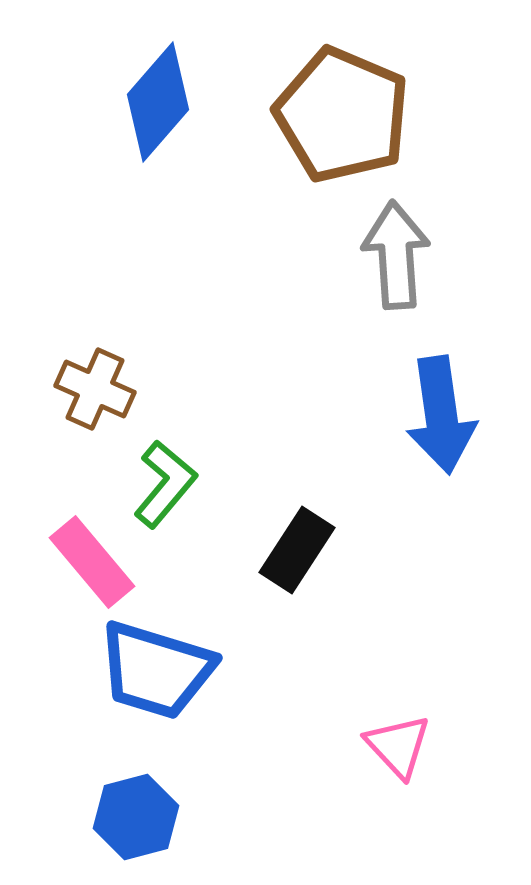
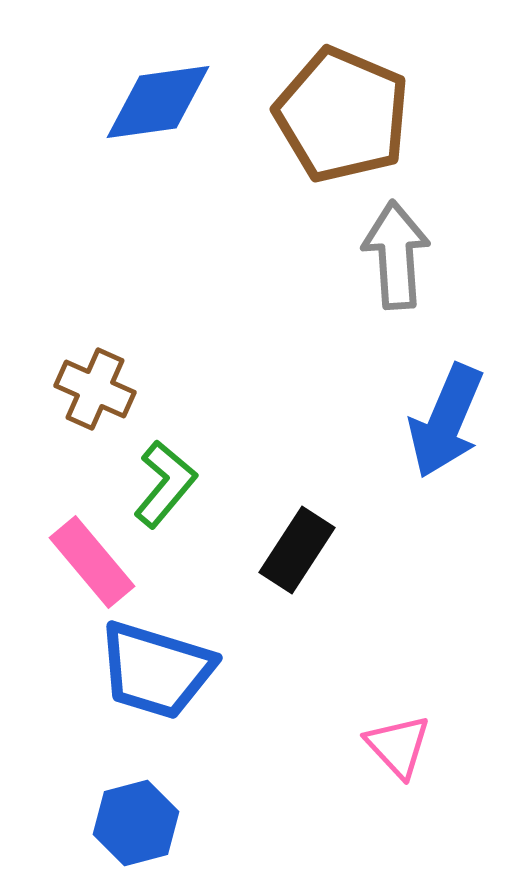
blue diamond: rotated 41 degrees clockwise
blue arrow: moved 5 px right, 6 px down; rotated 31 degrees clockwise
blue hexagon: moved 6 px down
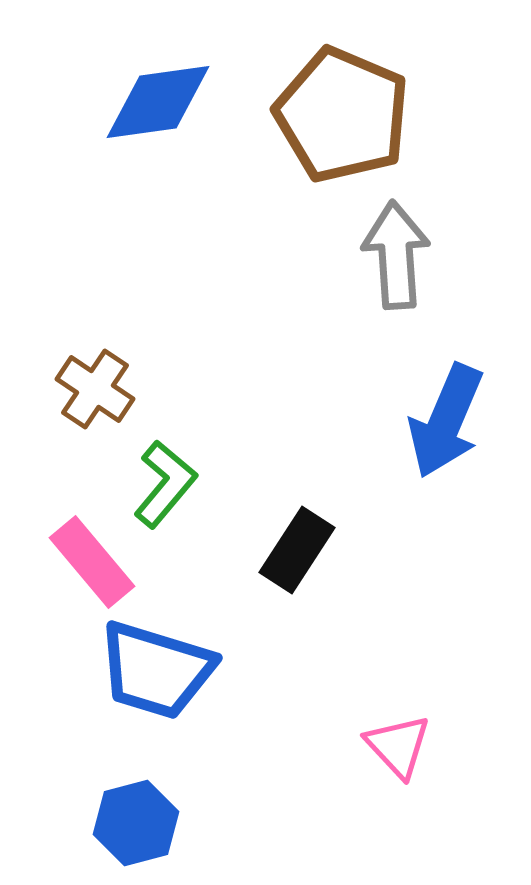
brown cross: rotated 10 degrees clockwise
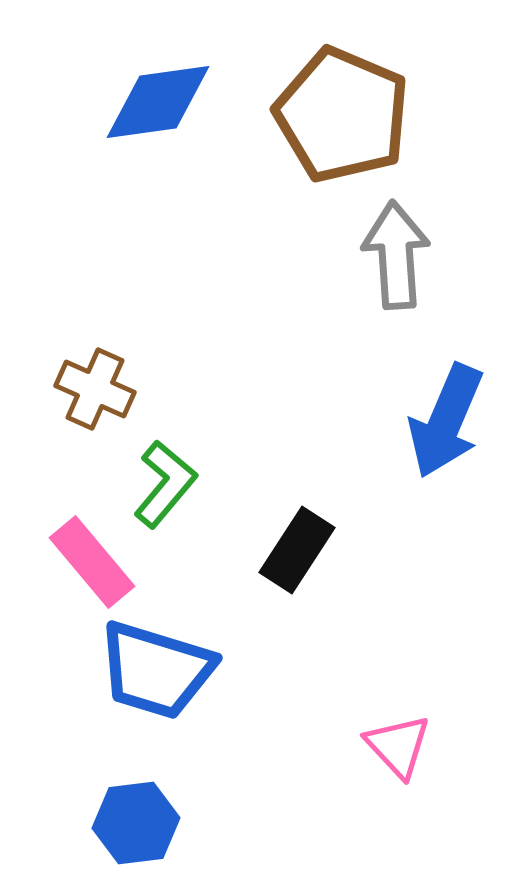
brown cross: rotated 10 degrees counterclockwise
blue hexagon: rotated 8 degrees clockwise
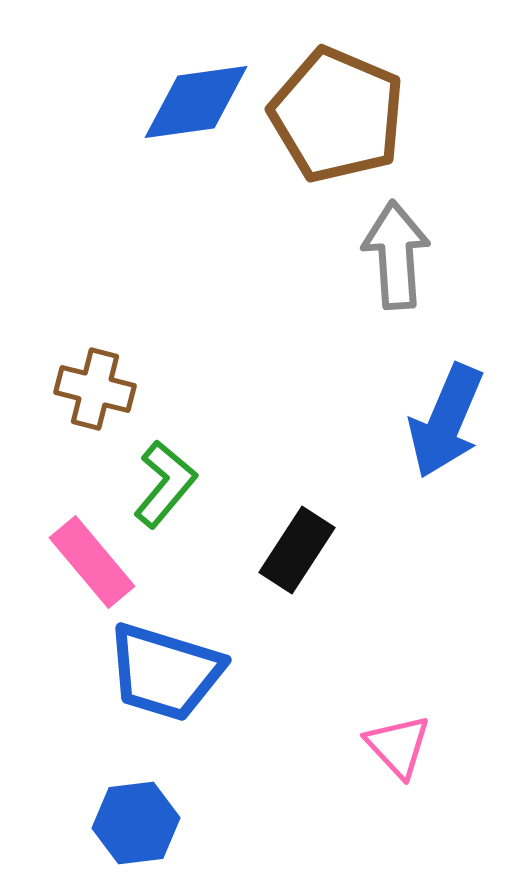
blue diamond: moved 38 px right
brown pentagon: moved 5 px left
brown cross: rotated 10 degrees counterclockwise
blue trapezoid: moved 9 px right, 2 px down
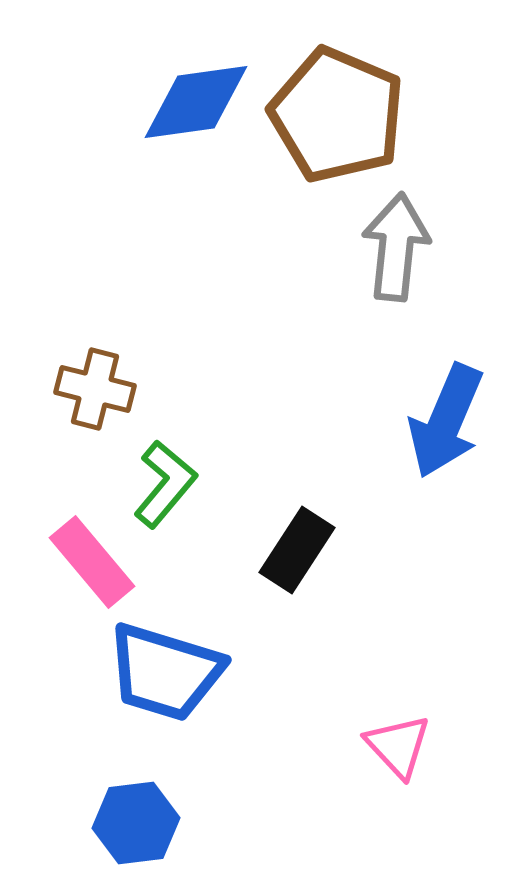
gray arrow: moved 8 px up; rotated 10 degrees clockwise
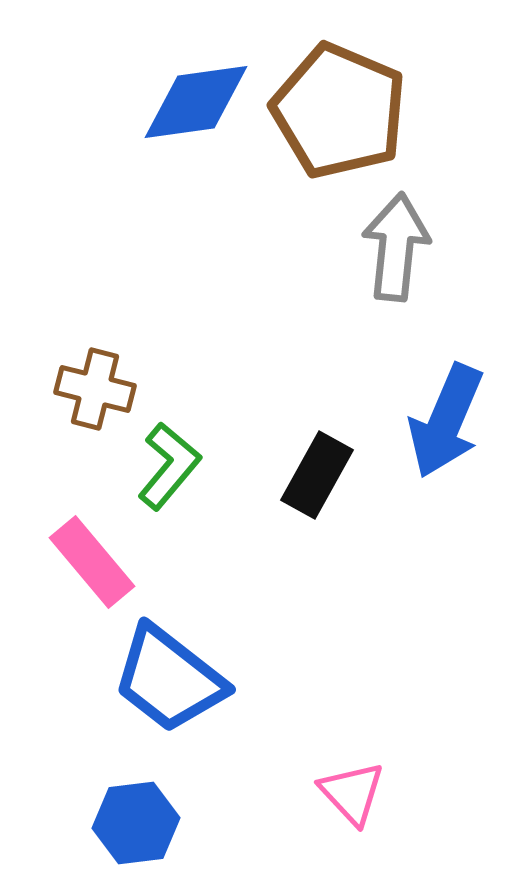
brown pentagon: moved 2 px right, 4 px up
green L-shape: moved 4 px right, 18 px up
black rectangle: moved 20 px right, 75 px up; rotated 4 degrees counterclockwise
blue trapezoid: moved 4 px right, 7 px down; rotated 21 degrees clockwise
pink triangle: moved 46 px left, 47 px down
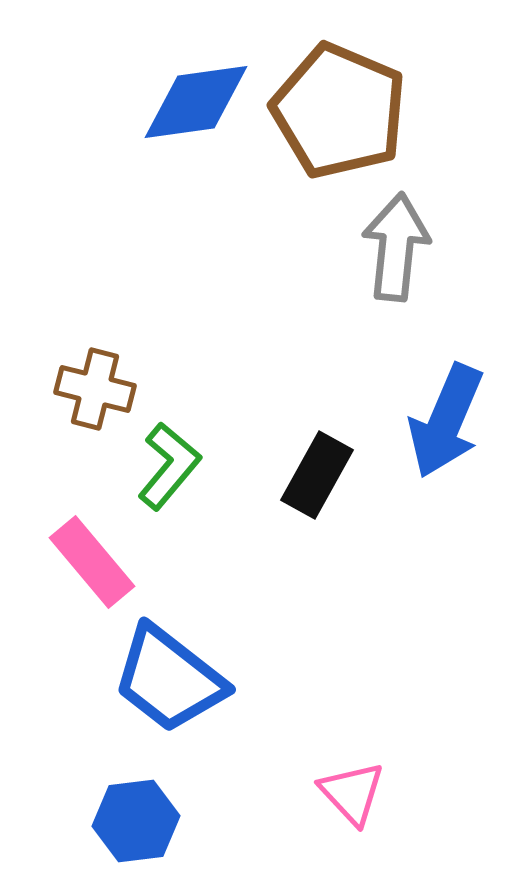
blue hexagon: moved 2 px up
